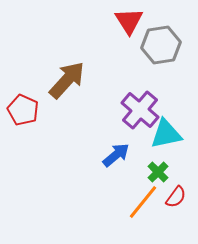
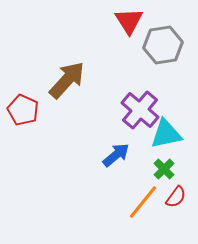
gray hexagon: moved 2 px right
green cross: moved 6 px right, 3 px up
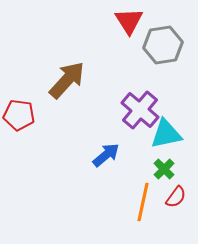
red pentagon: moved 4 px left, 5 px down; rotated 16 degrees counterclockwise
blue arrow: moved 10 px left
orange line: rotated 27 degrees counterclockwise
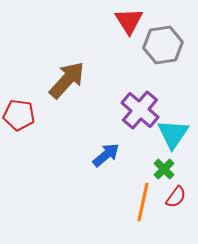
cyan triangle: moved 7 px right; rotated 44 degrees counterclockwise
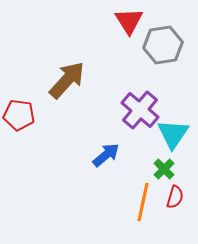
red semicircle: moved 1 px left; rotated 20 degrees counterclockwise
